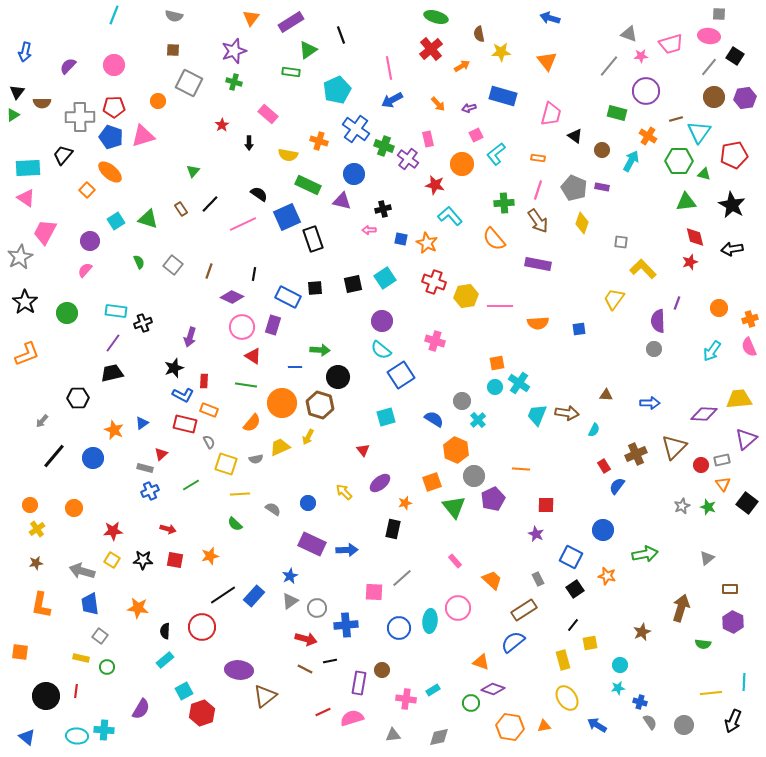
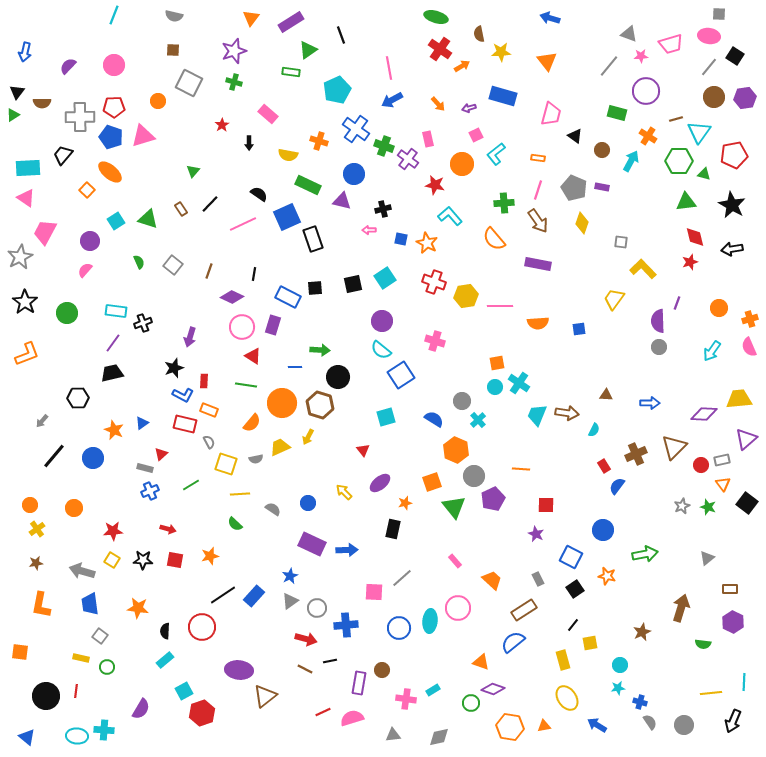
red cross at (431, 49): moved 9 px right; rotated 15 degrees counterclockwise
gray circle at (654, 349): moved 5 px right, 2 px up
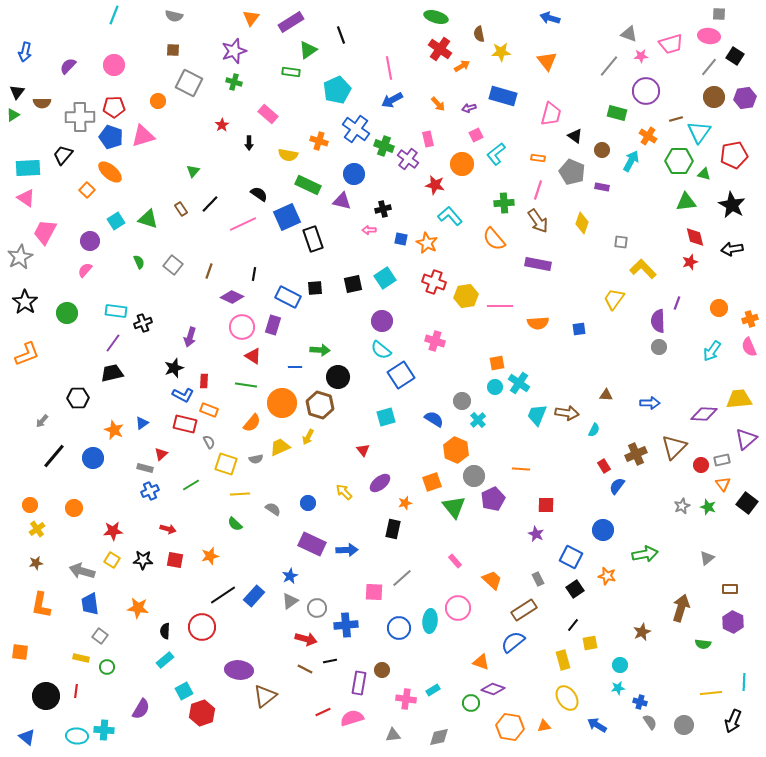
gray pentagon at (574, 188): moved 2 px left, 16 px up
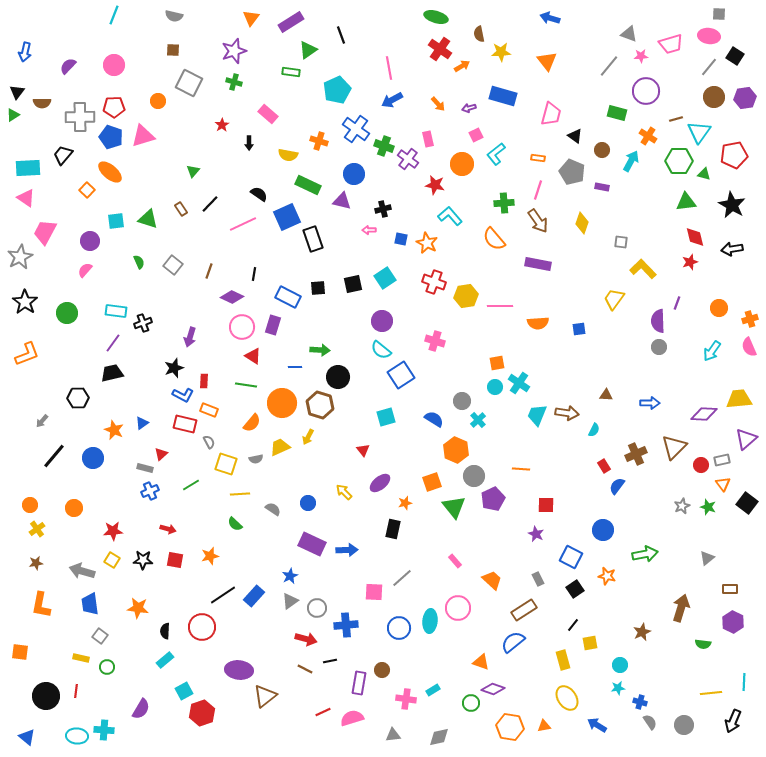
cyan square at (116, 221): rotated 24 degrees clockwise
black square at (315, 288): moved 3 px right
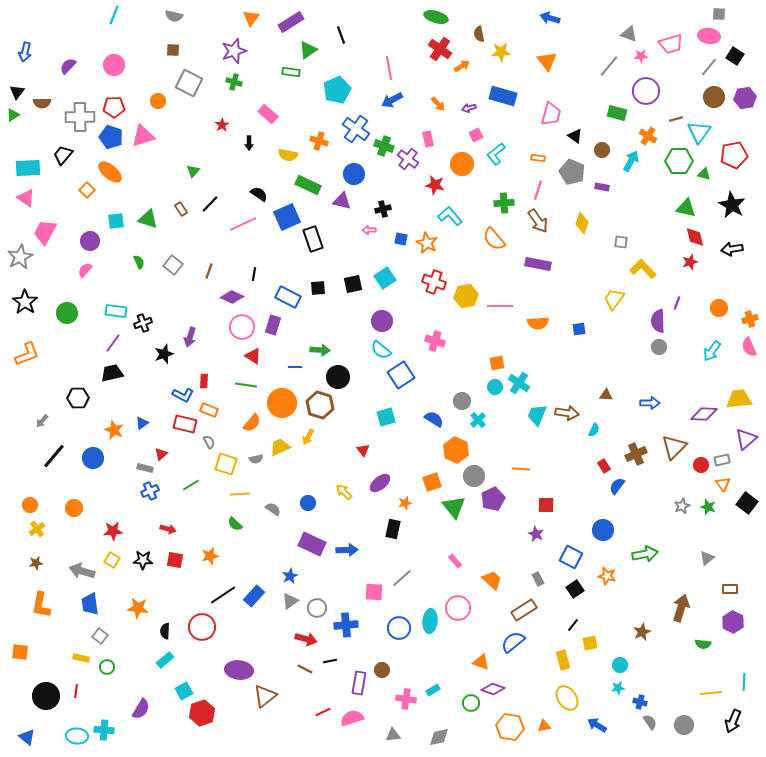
green triangle at (686, 202): moved 6 px down; rotated 20 degrees clockwise
black star at (174, 368): moved 10 px left, 14 px up
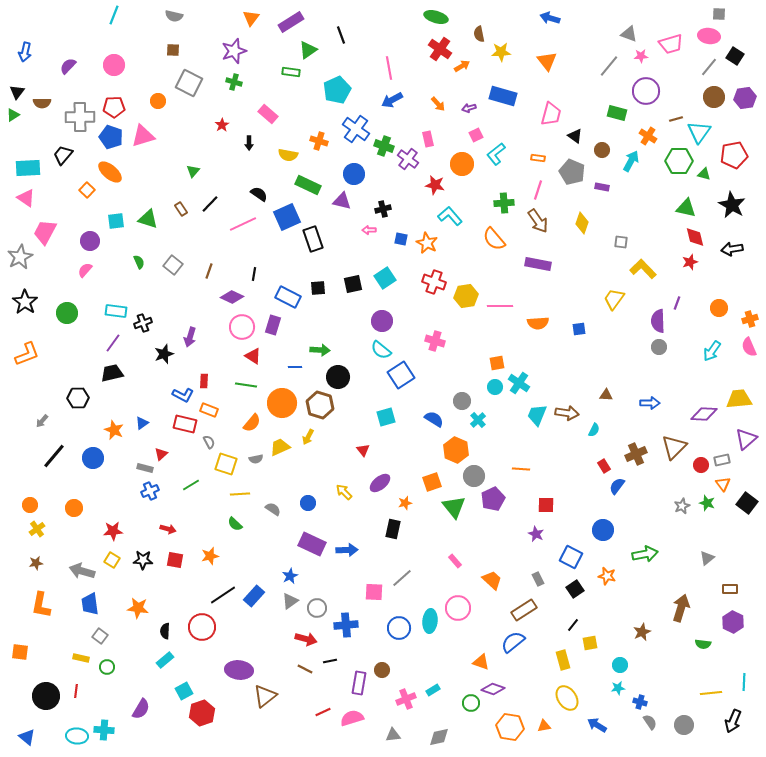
green star at (708, 507): moved 1 px left, 4 px up
pink cross at (406, 699): rotated 30 degrees counterclockwise
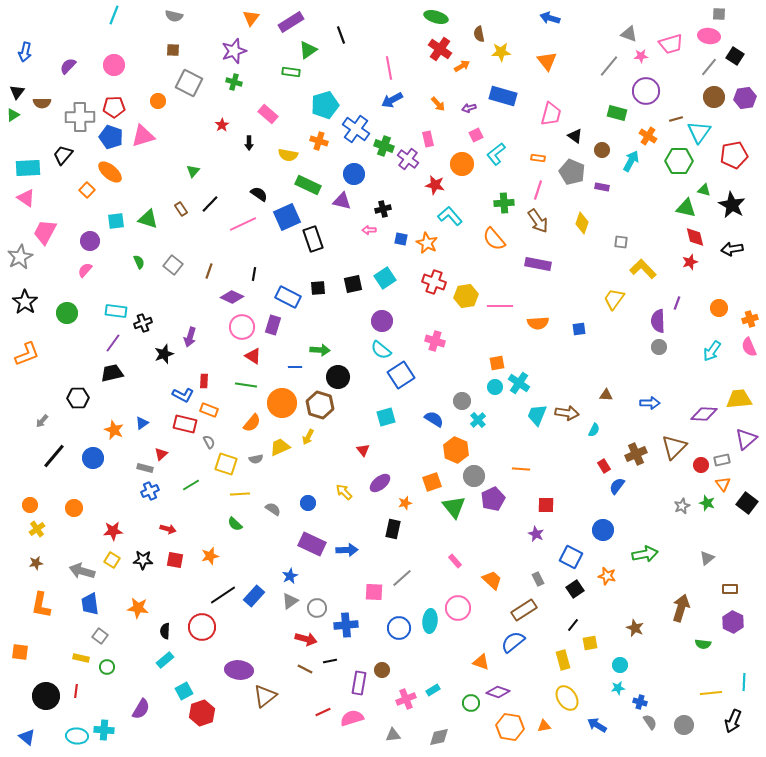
cyan pentagon at (337, 90): moved 12 px left, 15 px down; rotated 8 degrees clockwise
green triangle at (704, 174): moved 16 px down
brown star at (642, 632): moved 7 px left, 4 px up; rotated 24 degrees counterclockwise
purple diamond at (493, 689): moved 5 px right, 3 px down
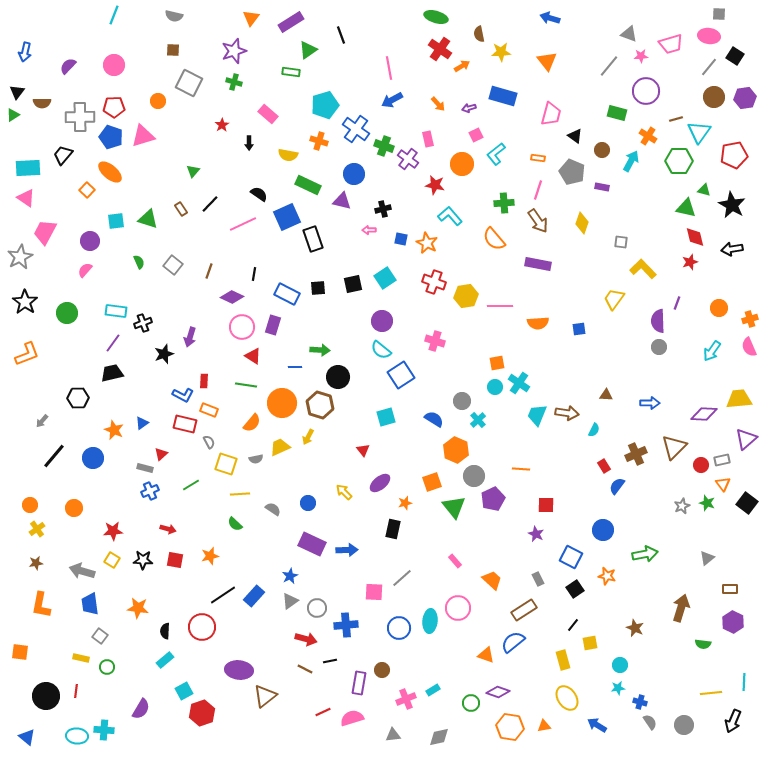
blue rectangle at (288, 297): moved 1 px left, 3 px up
orange triangle at (481, 662): moved 5 px right, 7 px up
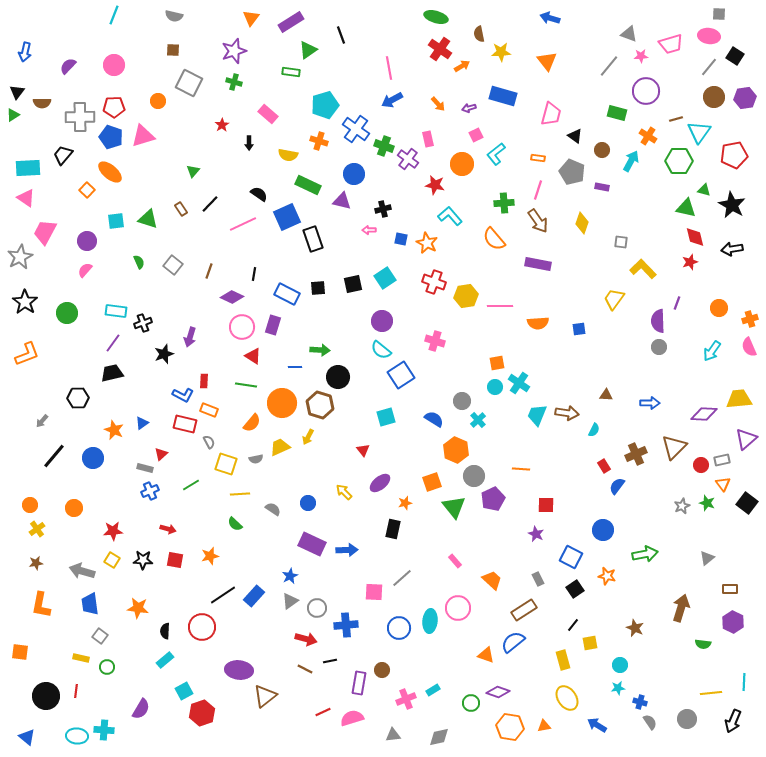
purple circle at (90, 241): moved 3 px left
gray circle at (684, 725): moved 3 px right, 6 px up
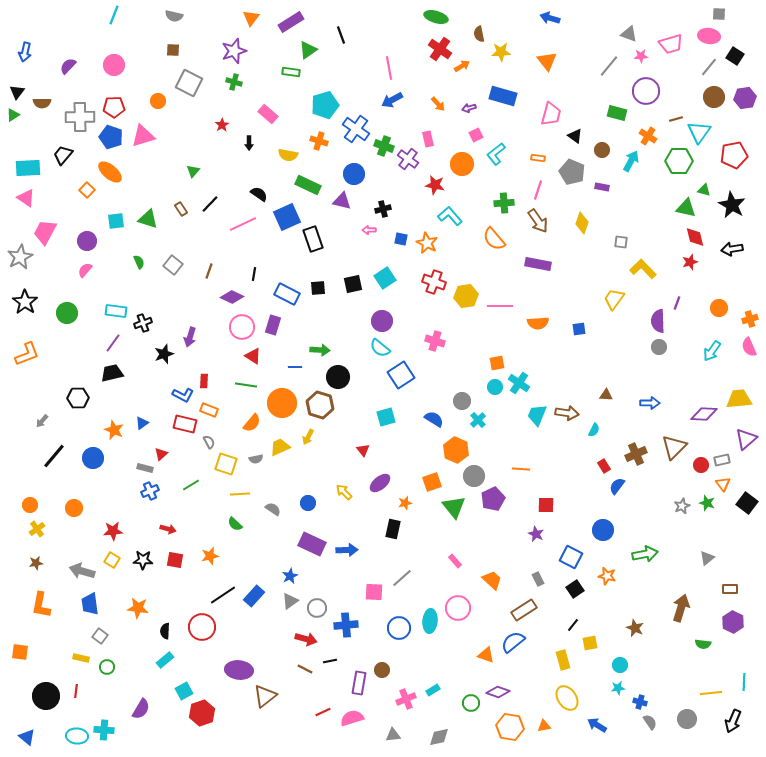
cyan semicircle at (381, 350): moved 1 px left, 2 px up
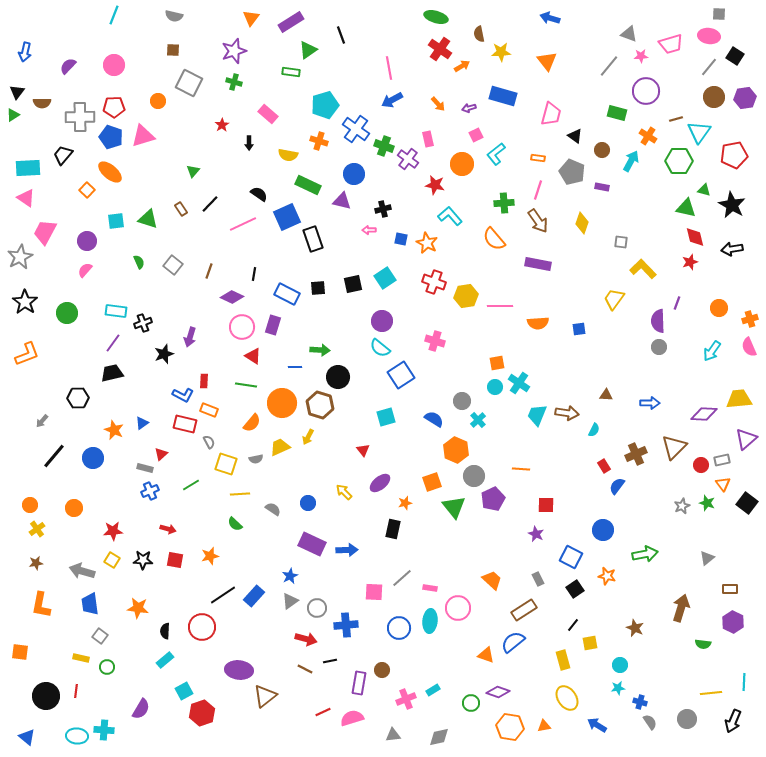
pink rectangle at (455, 561): moved 25 px left, 27 px down; rotated 40 degrees counterclockwise
